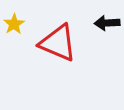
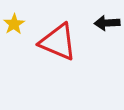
red triangle: moved 1 px up
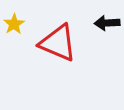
red triangle: moved 1 px down
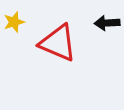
yellow star: moved 2 px up; rotated 15 degrees clockwise
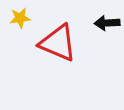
yellow star: moved 6 px right, 4 px up; rotated 10 degrees clockwise
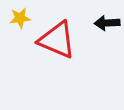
red triangle: moved 1 px left, 3 px up
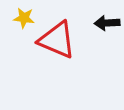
yellow star: moved 4 px right; rotated 15 degrees clockwise
